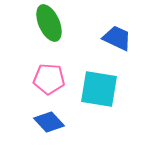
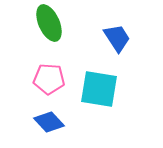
blue trapezoid: rotated 32 degrees clockwise
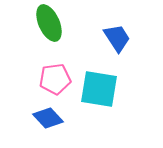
pink pentagon: moved 6 px right; rotated 12 degrees counterclockwise
blue diamond: moved 1 px left, 4 px up
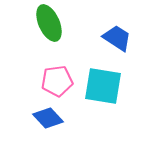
blue trapezoid: rotated 24 degrees counterclockwise
pink pentagon: moved 2 px right, 2 px down
cyan square: moved 4 px right, 3 px up
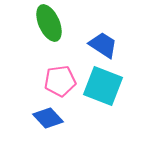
blue trapezoid: moved 14 px left, 7 px down
pink pentagon: moved 3 px right
cyan square: rotated 12 degrees clockwise
